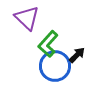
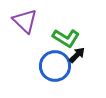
purple triangle: moved 2 px left, 3 px down
green L-shape: moved 18 px right, 6 px up; rotated 100 degrees counterclockwise
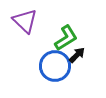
green L-shape: rotated 64 degrees counterclockwise
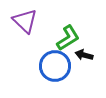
green L-shape: moved 2 px right
black arrow: moved 7 px right; rotated 120 degrees counterclockwise
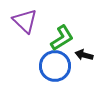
green L-shape: moved 6 px left
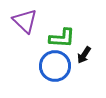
green L-shape: rotated 36 degrees clockwise
black arrow: rotated 72 degrees counterclockwise
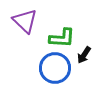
blue circle: moved 2 px down
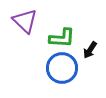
black arrow: moved 6 px right, 5 px up
blue circle: moved 7 px right
